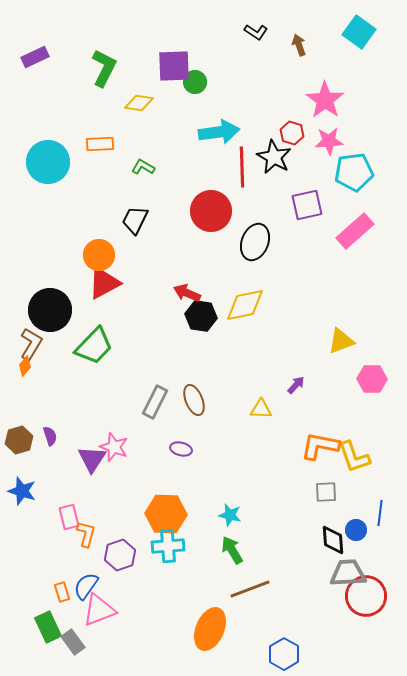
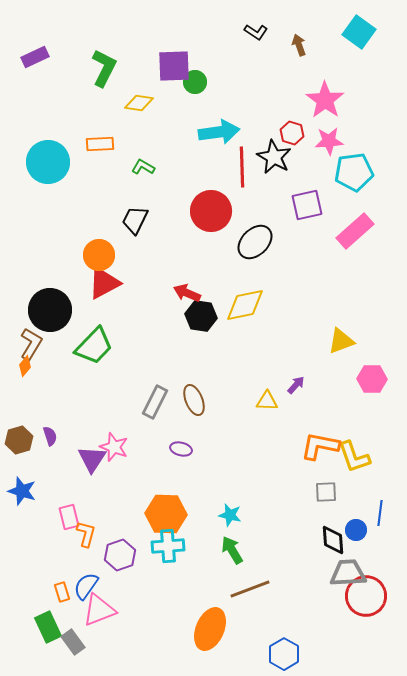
black ellipse at (255, 242): rotated 24 degrees clockwise
yellow triangle at (261, 409): moved 6 px right, 8 px up
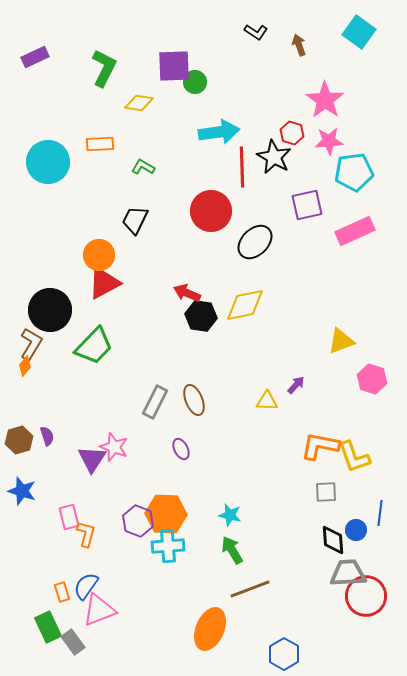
pink rectangle at (355, 231): rotated 18 degrees clockwise
pink hexagon at (372, 379): rotated 16 degrees clockwise
purple semicircle at (50, 436): moved 3 px left
purple ellipse at (181, 449): rotated 50 degrees clockwise
purple hexagon at (120, 555): moved 18 px right, 34 px up; rotated 20 degrees counterclockwise
